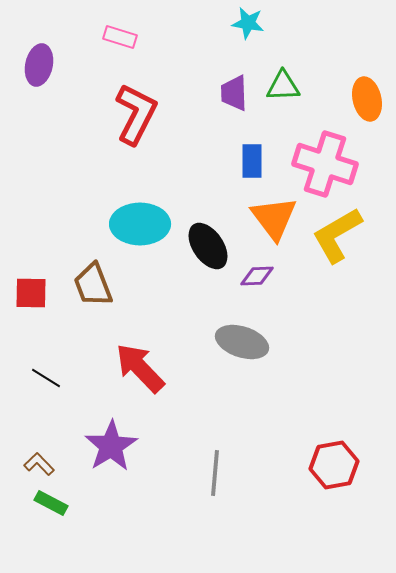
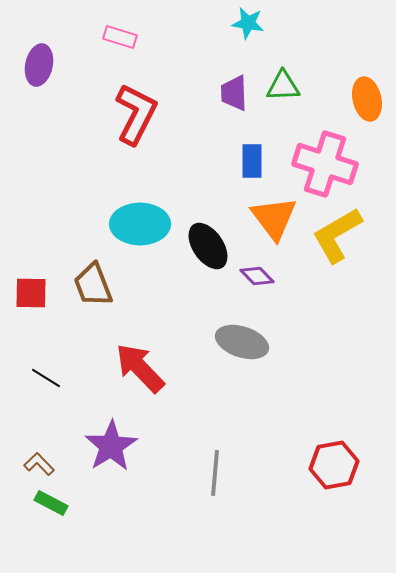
purple diamond: rotated 48 degrees clockwise
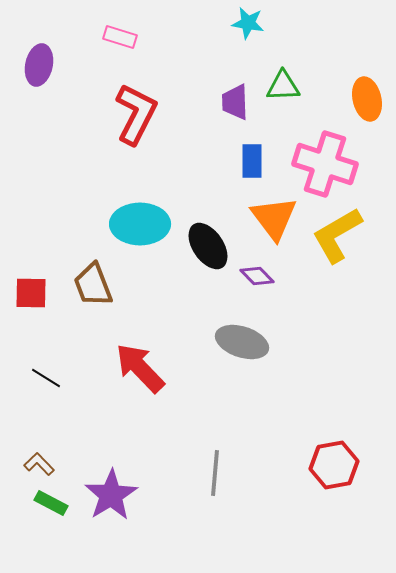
purple trapezoid: moved 1 px right, 9 px down
purple star: moved 49 px down
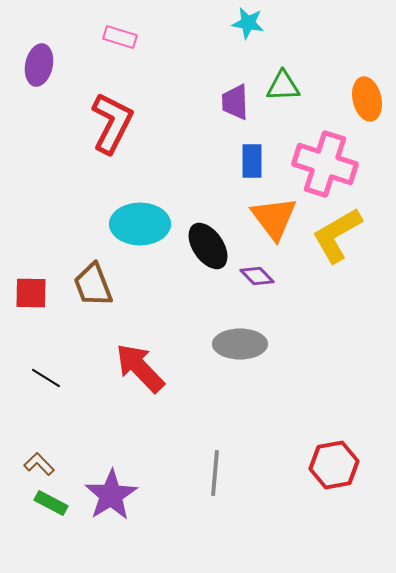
red L-shape: moved 24 px left, 9 px down
gray ellipse: moved 2 px left, 2 px down; rotated 18 degrees counterclockwise
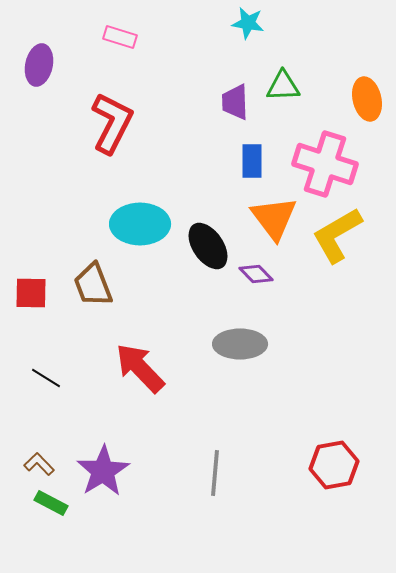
purple diamond: moved 1 px left, 2 px up
purple star: moved 8 px left, 24 px up
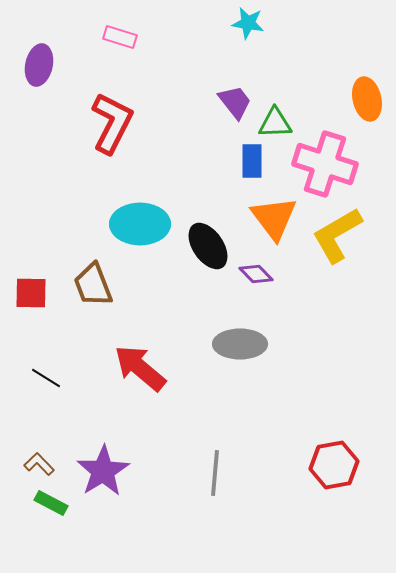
green triangle: moved 8 px left, 37 px down
purple trapezoid: rotated 144 degrees clockwise
red arrow: rotated 6 degrees counterclockwise
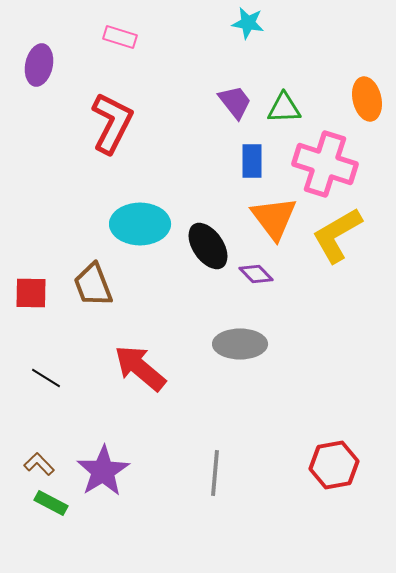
green triangle: moved 9 px right, 15 px up
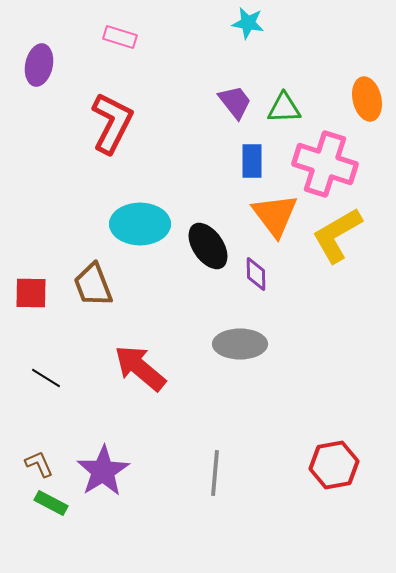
orange triangle: moved 1 px right, 3 px up
purple diamond: rotated 44 degrees clockwise
brown L-shape: rotated 20 degrees clockwise
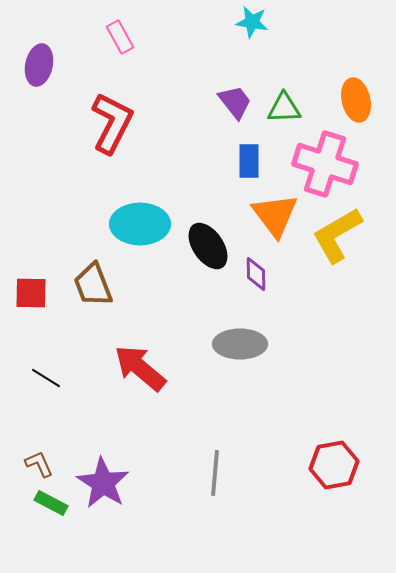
cyan star: moved 4 px right, 1 px up
pink rectangle: rotated 44 degrees clockwise
orange ellipse: moved 11 px left, 1 px down
blue rectangle: moved 3 px left
purple star: moved 12 px down; rotated 8 degrees counterclockwise
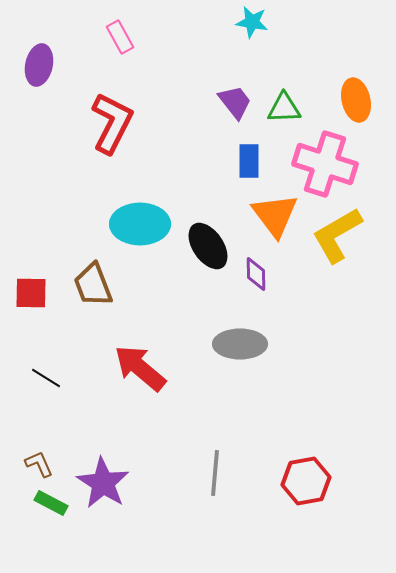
red hexagon: moved 28 px left, 16 px down
